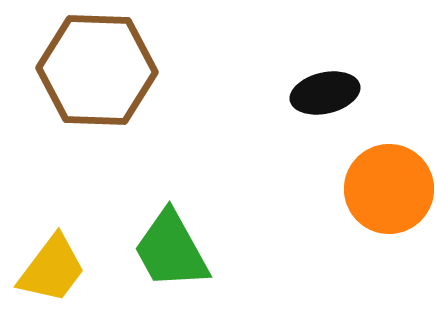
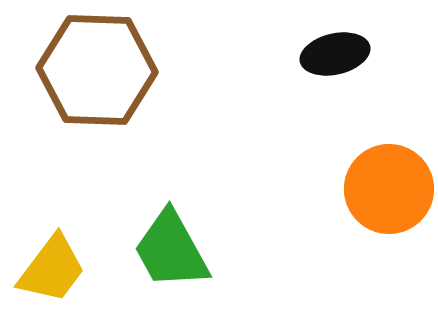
black ellipse: moved 10 px right, 39 px up
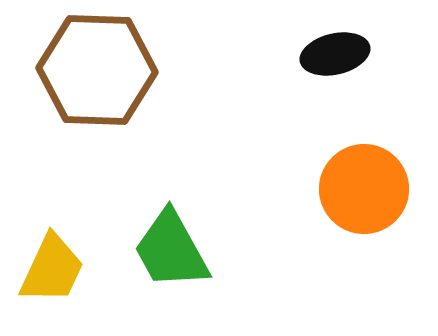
orange circle: moved 25 px left
yellow trapezoid: rotated 12 degrees counterclockwise
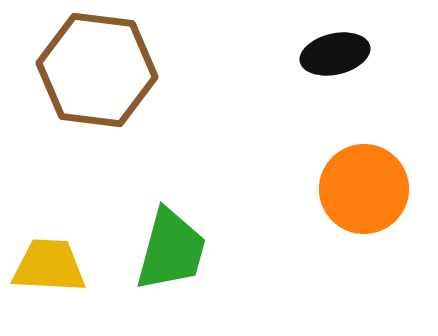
brown hexagon: rotated 5 degrees clockwise
green trapezoid: rotated 136 degrees counterclockwise
yellow trapezoid: moved 3 px left, 3 px up; rotated 112 degrees counterclockwise
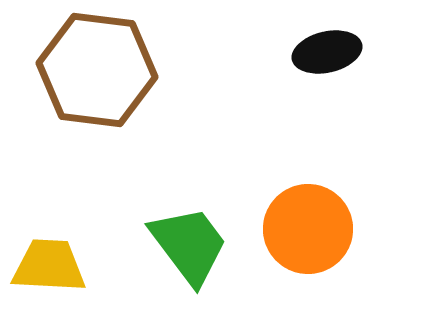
black ellipse: moved 8 px left, 2 px up
orange circle: moved 56 px left, 40 px down
green trapezoid: moved 18 px right, 5 px up; rotated 52 degrees counterclockwise
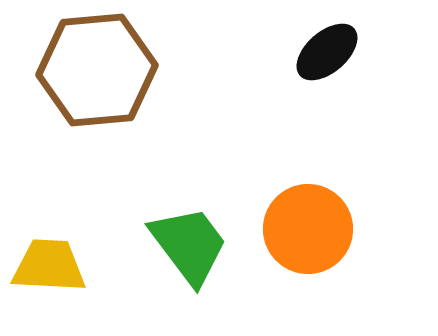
black ellipse: rotated 28 degrees counterclockwise
brown hexagon: rotated 12 degrees counterclockwise
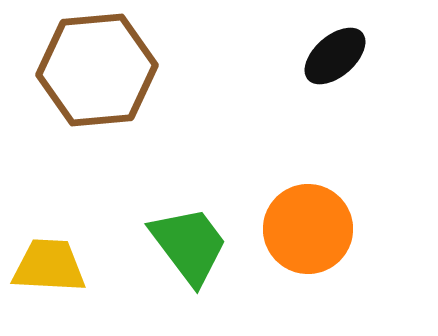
black ellipse: moved 8 px right, 4 px down
